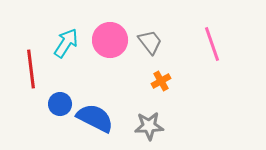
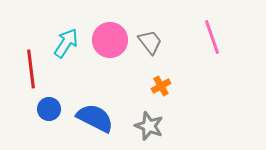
pink line: moved 7 px up
orange cross: moved 5 px down
blue circle: moved 11 px left, 5 px down
gray star: rotated 24 degrees clockwise
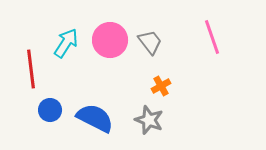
blue circle: moved 1 px right, 1 px down
gray star: moved 6 px up
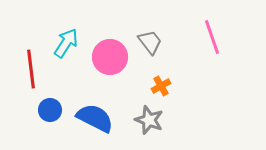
pink circle: moved 17 px down
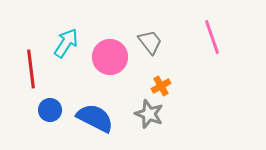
gray star: moved 6 px up
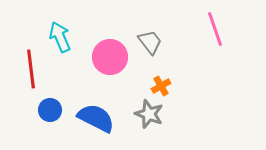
pink line: moved 3 px right, 8 px up
cyan arrow: moved 6 px left, 6 px up; rotated 56 degrees counterclockwise
blue semicircle: moved 1 px right
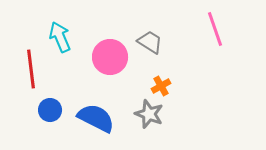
gray trapezoid: rotated 20 degrees counterclockwise
